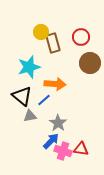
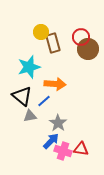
brown circle: moved 2 px left, 14 px up
blue line: moved 1 px down
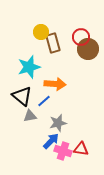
gray star: rotated 24 degrees clockwise
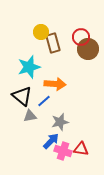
gray star: moved 2 px right, 1 px up
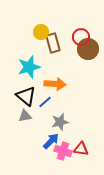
black triangle: moved 4 px right
blue line: moved 1 px right, 1 px down
gray triangle: moved 5 px left
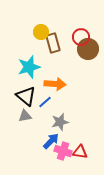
red triangle: moved 1 px left, 3 px down
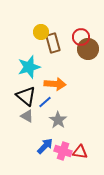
gray triangle: moved 2 px right; rotated 40 degrees clockwise
gray star: moved 2 px left, 2 px up; rotated 24 degrees counterclockwise
blue arrow: moved 6 px left, 5 px down
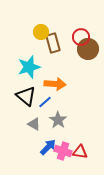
gray triangle: moved 7 px right, 8 px down
blue arrow: moved 3 px right, 1 px down
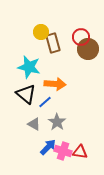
cyan star: rotated 30 degrees clockwise
black triangle: moved 2 px up
gray star: moved 1 px left, 2 px down
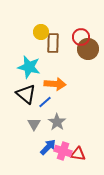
brown rectangle: rotated 18 degrees clockwise
gray triangle: rotated 32 degrees clockwise
red triangle: moved 2 px left, 2 px down
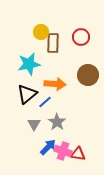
brown circle: moved 26 px down
cyan star: moved 3 px up; rotated 25 degrees counterclockwise
black triangle: moved 1 px right; rotated 40 degrees clockwise
